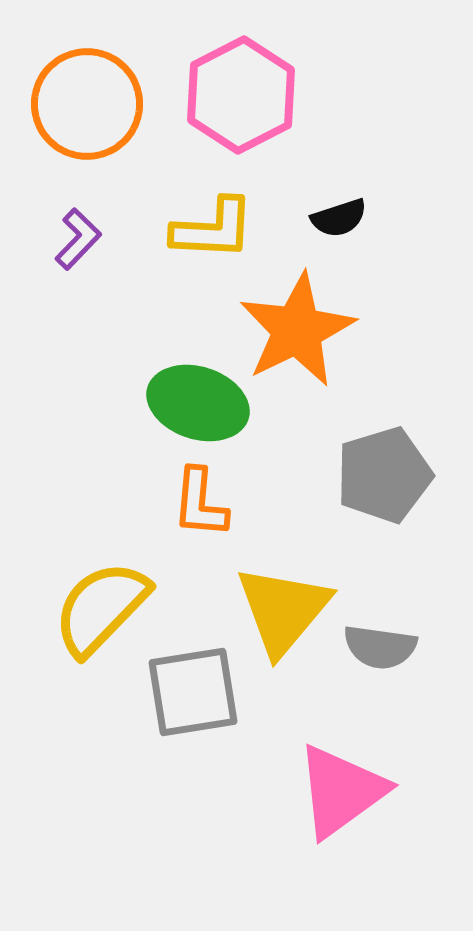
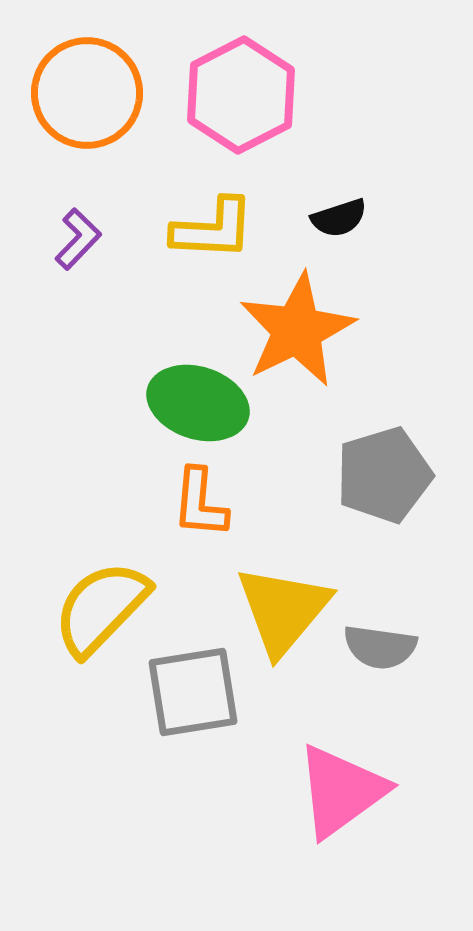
orange circle: moved 11 px up
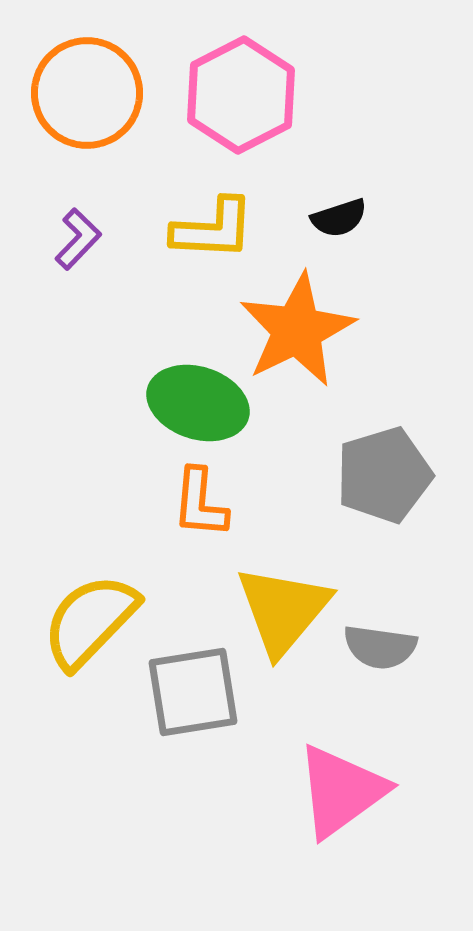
yellow semicircle: moved 11 px left, 13 px down
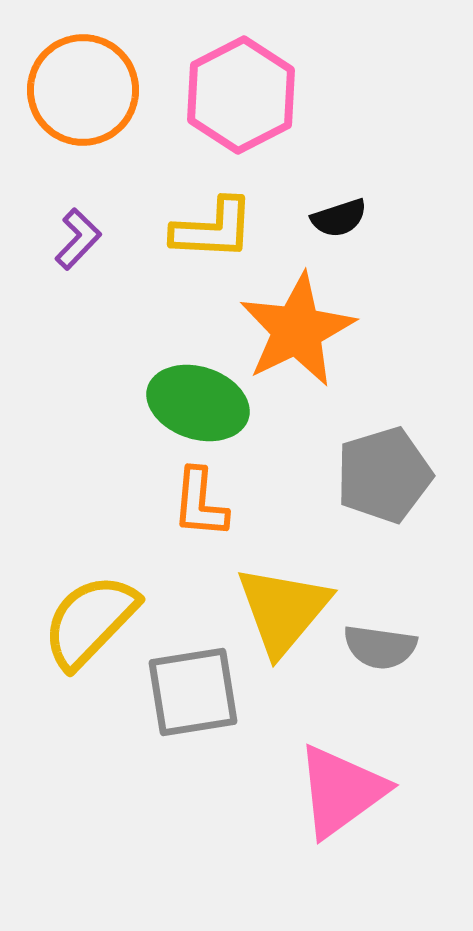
orange circle: moved 4 px left, 3 px up
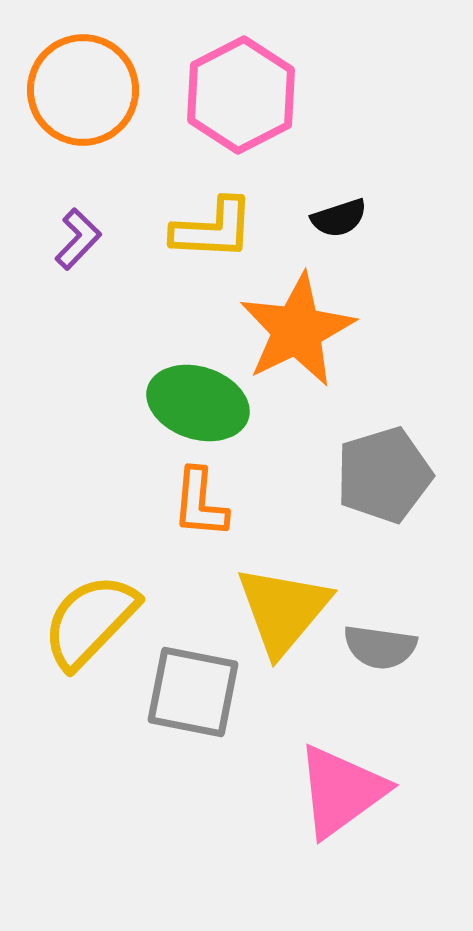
gray square: rotated 20 degrees clockwise
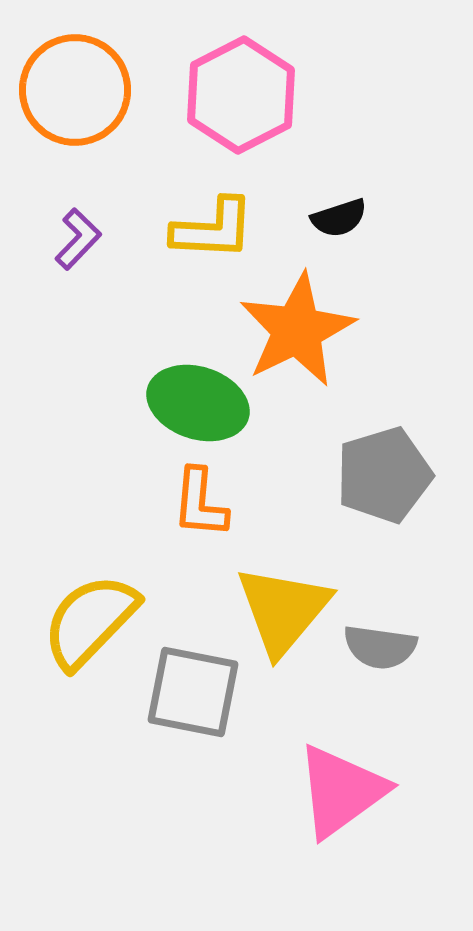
orange circle: moved 8 px left
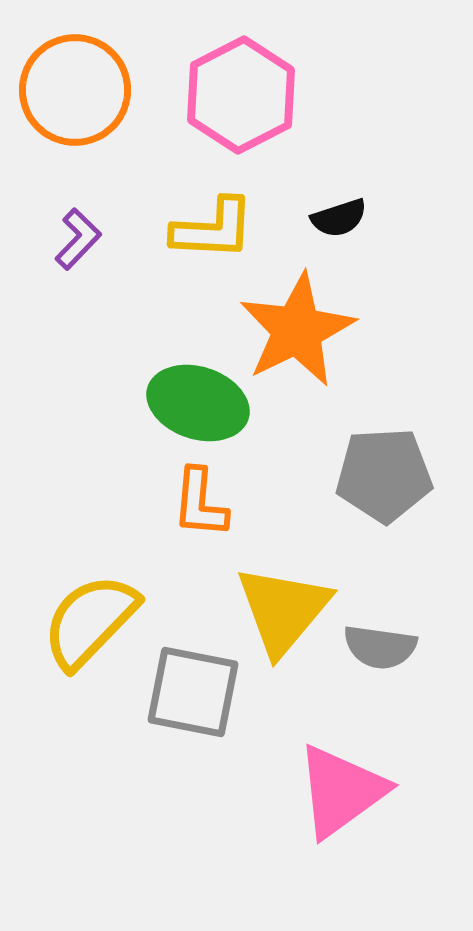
gray pentagon: rotated 14 degrees clockwise
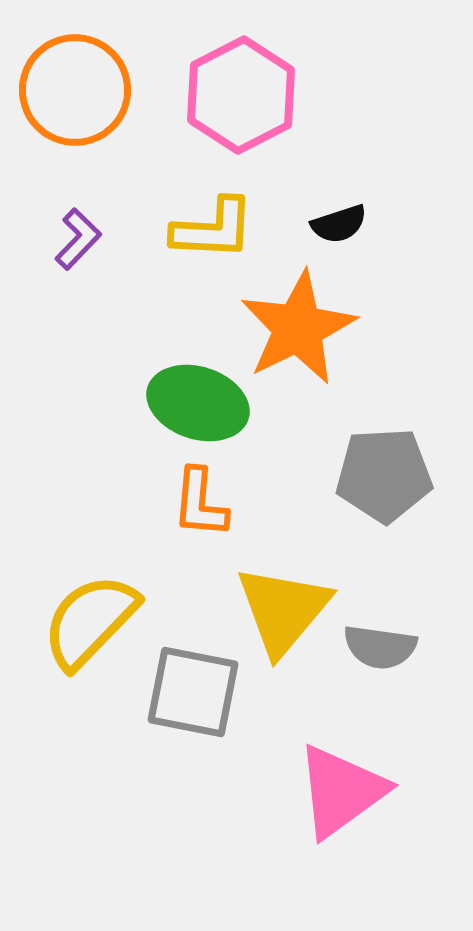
black semicircle: moved 6 px down
orange star: moved 1 px right, 2 px up
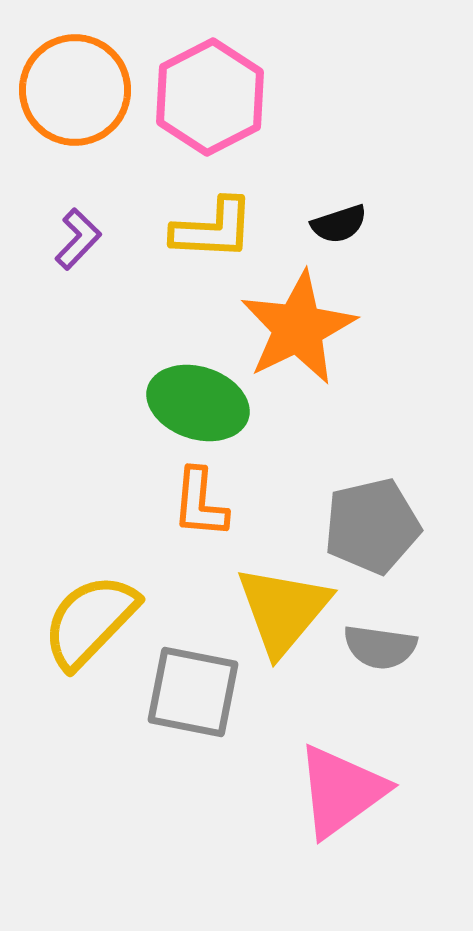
pink hexagon: moved 31 px left, 2 px down
gray pentagon: moved 12 px left, 51 px down; rotated 10 degrees counterclockwise
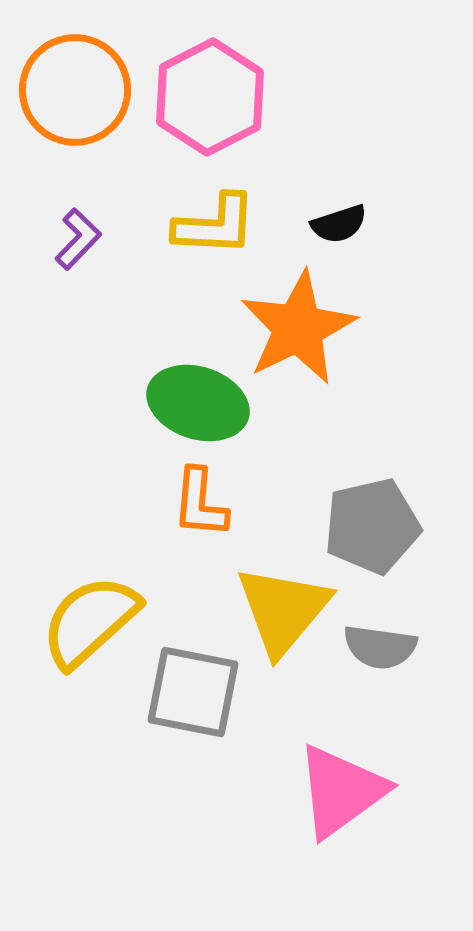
yellow L-shape: moved 2 px right, 4 px up
yellow semicircle: rotated 4 degrees clockwise
